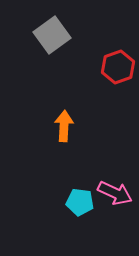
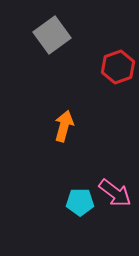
orange arrow: rotated 12 degrees clockwise
pink arrow: rotated 12 degrees clockwise
cyan pentagon: rotated 8 degrees counterclockwise
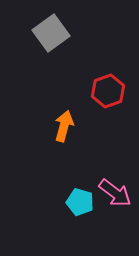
gray square: moved 1 px left, 2 px up
red hexagon: moved 10 px left, 24 px down
cyan pentagon: rotated 16 degrees clockwise
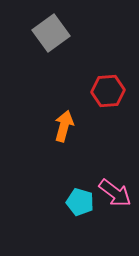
red hexagon: rotated 16 degrees clockwise
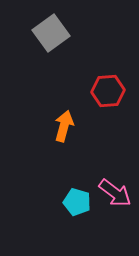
cyan pentagon: moved 3 px left
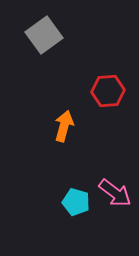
gray square: moved 7 px left, 2 px down
cyan pentagon: moved 1 px left
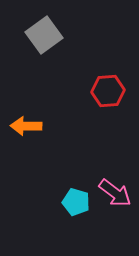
orange arrow: moved 38 px left; rotated 104 degrees counterclockwise
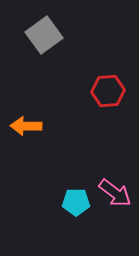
cyan pentagon: rotated 16 degrees counterclockwise
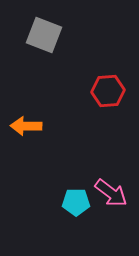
gray square: rotated 33 degrees counterclockwise
pink arrow: moved 4 px left
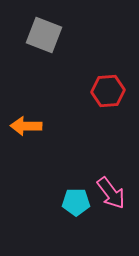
pink arrow: rotated 16 degrees clockwise
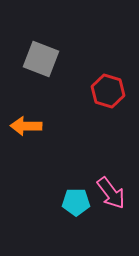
gray square: moved 3 px left, 24 px down
red hexagon: rotated 20 degrees clockwise
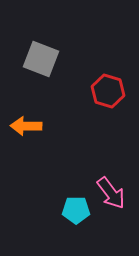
cyan pentagon: moved 8 px down
